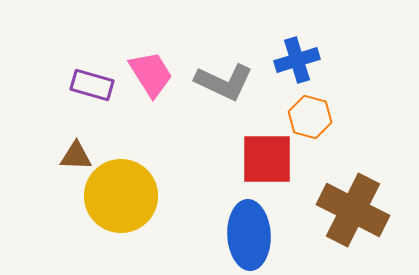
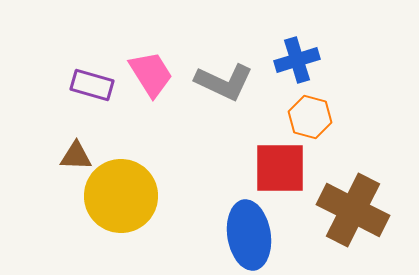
red square: moved 13 px right, 9 px down
blue ellipse: rotated 6 degrees counterclockwise
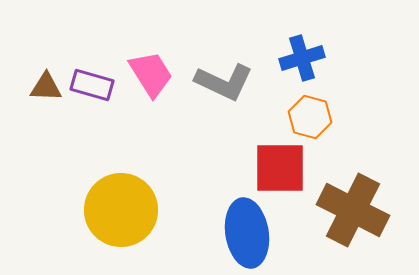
blue cross: moved 5 px right, 2 px up
brown triangle: moved 30 px left, 69 px up
yellow circle: moved 14 px down
blue ellipse: moved 2 px left, 2 px up
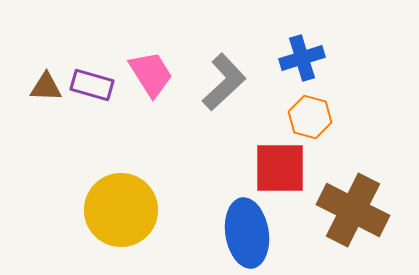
gray L-shape: rotated 68 degrees counterclockwise
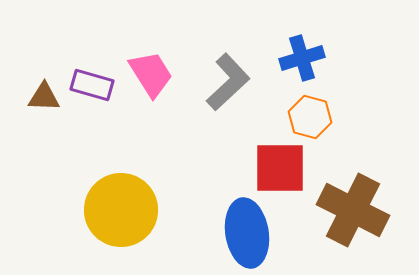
gray L-shape: moved 4 px right
brown triangle: moved 2 px left, 10 px down
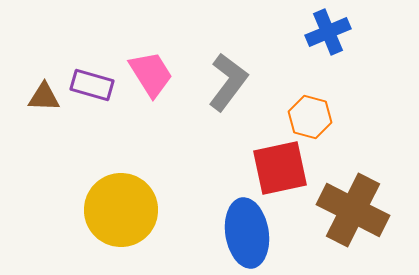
blue cross: moved 26 px right, 26 px up; rotated 6 degrees counterclockwise
gray L-shape: rotated 10 degrees counterclockwise
red square: rotated 12 degrees counterclockwise
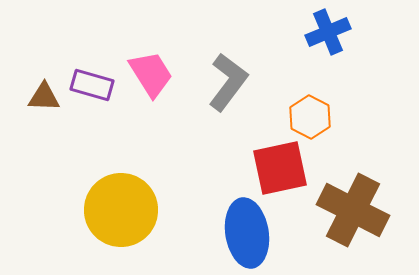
orange hexagon: rotated 12 degrees clockwise
